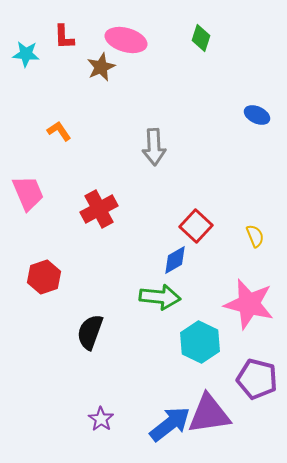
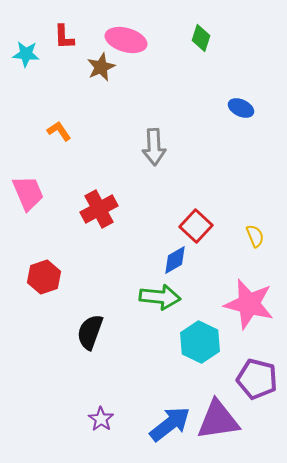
blue ellipse: moved 16 px left, 7 px up
purple triangle: moved 9 px right, 6 px down
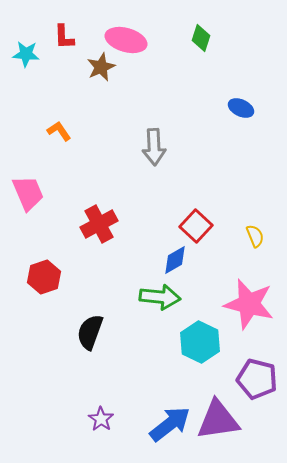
red cross: moved 15 px down
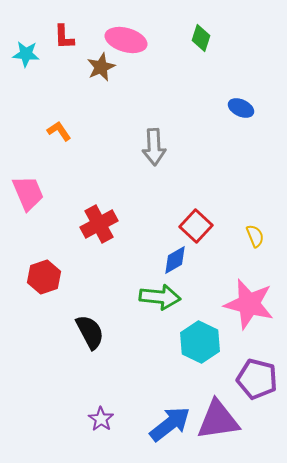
black semicircle: rotated 132 degrees clockwise
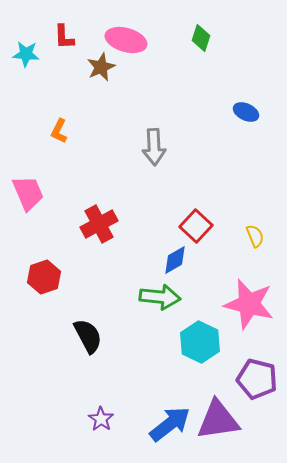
blue ellipse: moved 5 px right, 4 px down
orange L-shape: rotated 120 degrees counterclockwise
black semicircle: moved 2 px left, 4 px down
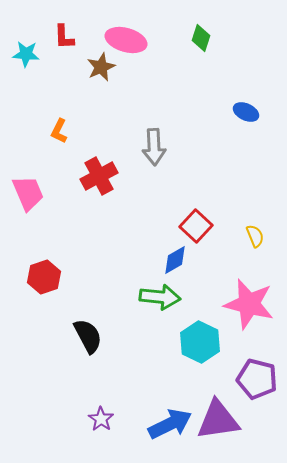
red cross: moved 48 px up
blue arrow: rotated 12 degrees clockwise
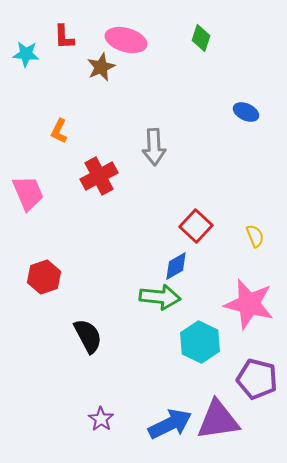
blue diamond: moved 1 px right, 6 px down
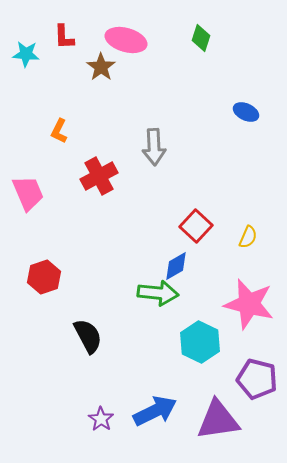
brown star: rotated 12 degrees counterclockwise
yellow semicircle: moved 7 px left, 1 px down; rotated 45 degrees clockwise
green arrow: moved 2 px left, 4 px up
blue arrow: moved 15 px left, 13 px up
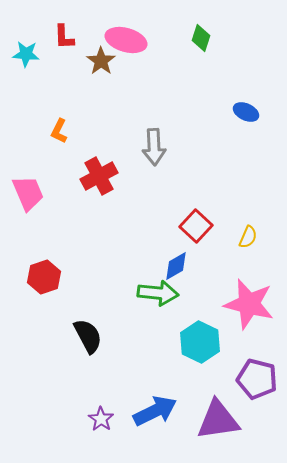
brown star: moved 6 px up
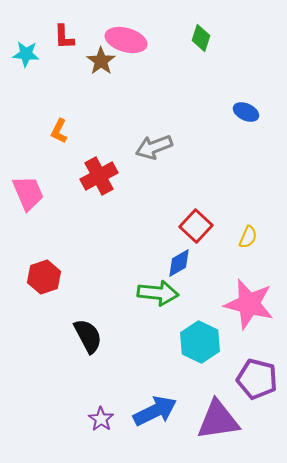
gray arrow: rotated 72 degrees clockwise
blue diamond: moved 3 px right, 3 px up
